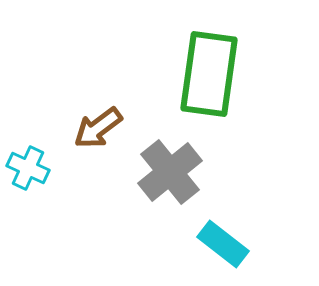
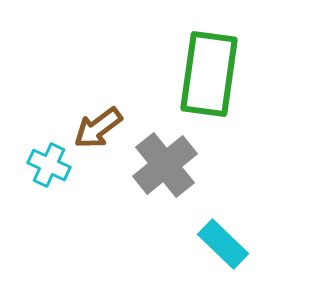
cyan cross: moved 21 px right, 3 px up
gray cross: moved 5 px left, 7 px up
cyan rectangle: rotated 6 degrees clockwise
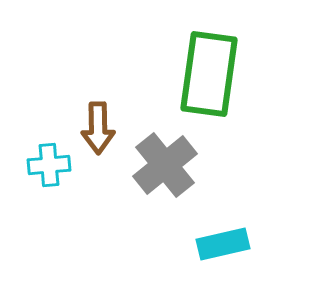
brown arrow: rotated 54 degrees counterclockwise
cyan cross: rotated 30 degrees counterclockwise
cyan rectangle: rotated 57 degrees counterclockwise
